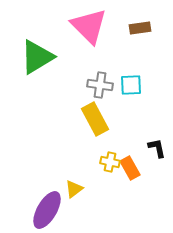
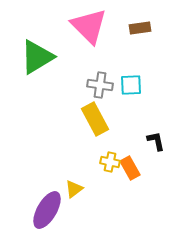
black L-shape: moved 1 px left, 7 px up
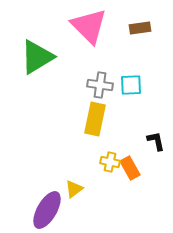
yellow rectangle: rotated 40 degrees clockwise
